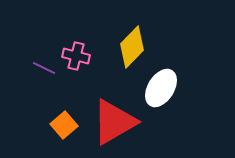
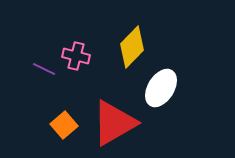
purple line: moved 1 px down
red triangle: moved 1 px down
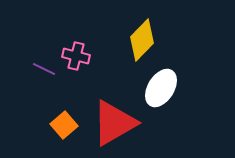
yellow diamond: moved 10 px right, 7 px up
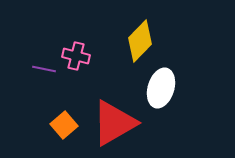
yellow diamond: moved 2 px left, 1 px down
purple line: rotated 15 degrees counterclockwise
white ellipse: rotated 15 degrees counterclockwise
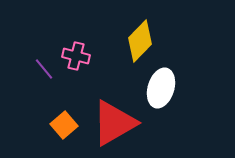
purple line: rotated 40 degrees clockwise
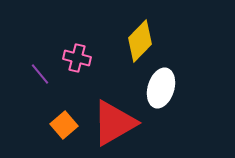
pink cross: moved 1 px right, 2 px down
purple line: moved 4 px left, 5 px down
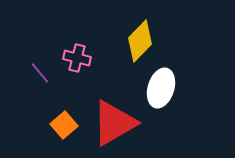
purple line: moved 1 px up
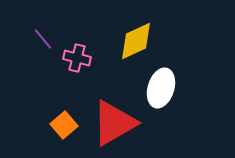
yellow diamond: moved 4 px left; rotated 21 degrees clockwise
purple line: moved 3 px right, 34 px up
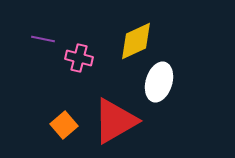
purple line: rotated 40 degrees counterclockwise
pink cross: moved 2 px right
white ellipse: moved 2 px left, 6 px up
red triangle: moved 1 px right, 2 px up
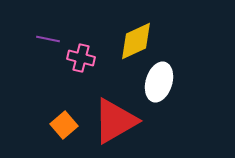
purple line: moved 5 px right
pink cross: moved 2 px right
